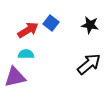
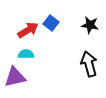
black arrow: rotated 65 degrees counterclockwise
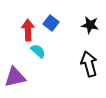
red arrow: rotated 60 degrees counterclockwise
cyan semicircle: moved 12 px right, 3 px up; rotated 42 degrees clockwise
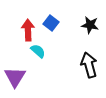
black arrow: moved 1 px down
purple triangle: rotated 45 degrees counterclockwise
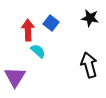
black star: moved 7 px up
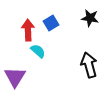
blue square: rotated 21 degrees clockwise
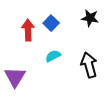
blue square: rotated 14 degrees counterclockwise
cyan semicircle: moved 15 px right, 5 px down; rotated 70 degrees counterclockwise
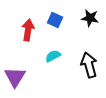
blue square: moved 4 px right, 3 px up; rotated 21 degrees counterclockwise
red arrow: rotated 10 degrees clockwise
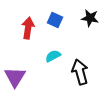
red arrow: moved 2 px up
black arrow: moved 9 px left, 7 px down
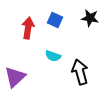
cyan semicircle: rotated 133 degrees counterclockwise
purple triangle: rotated 15 degrees clockwise
